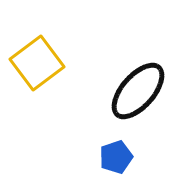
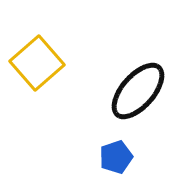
yellow square: rotated 4 degrees counterclockwise
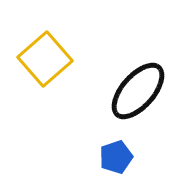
yellow square: moved 8 px right, 4 px up
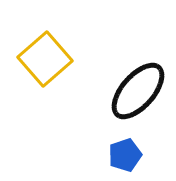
blue pentagon: moved 9 px right, 2 px up
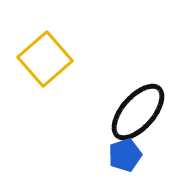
black ellipse: moved 21 px down
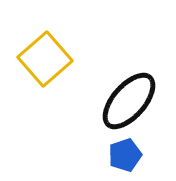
black ellipse: moved 9 px left, 11 px up
